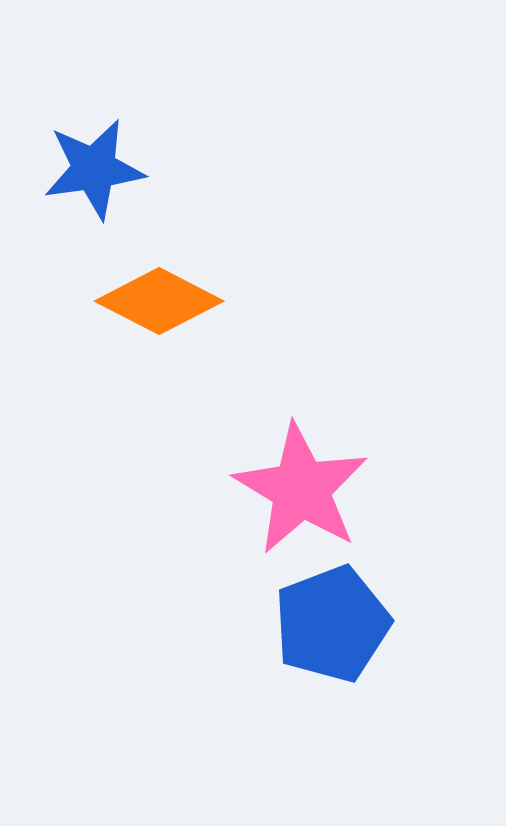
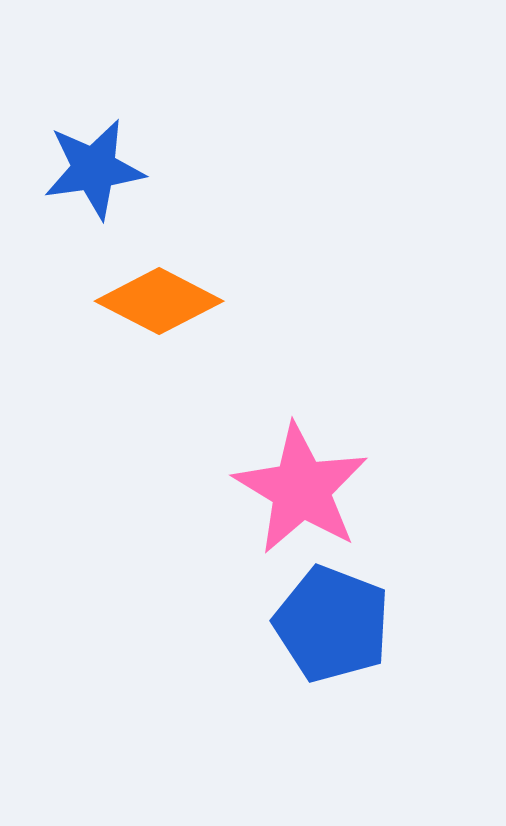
blue pentagon: rotated 30 degrees counterclockwise
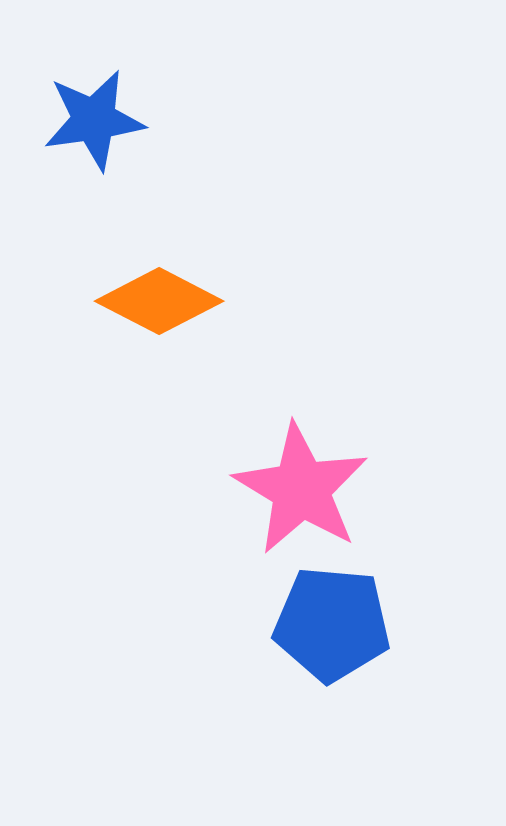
blue star: moved 49 px up
blue pentagon: rotated 16 degrees counterclockwise
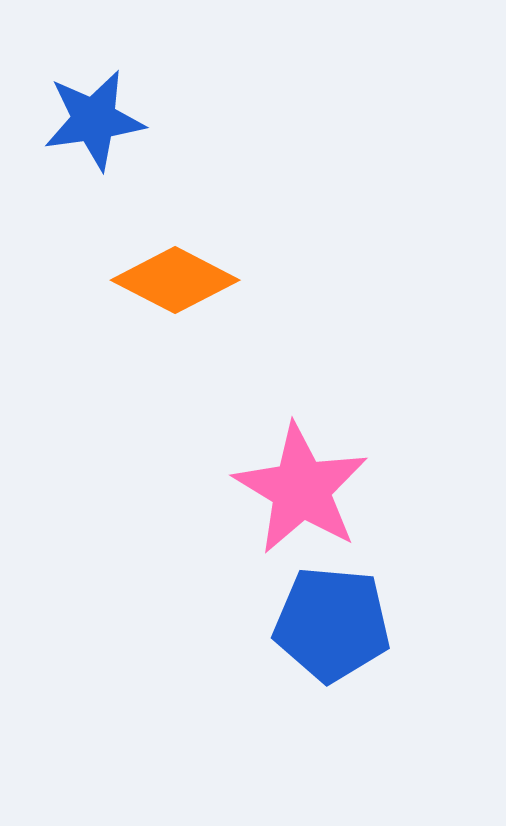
orange diamond: moved 16 px right, 21 px up
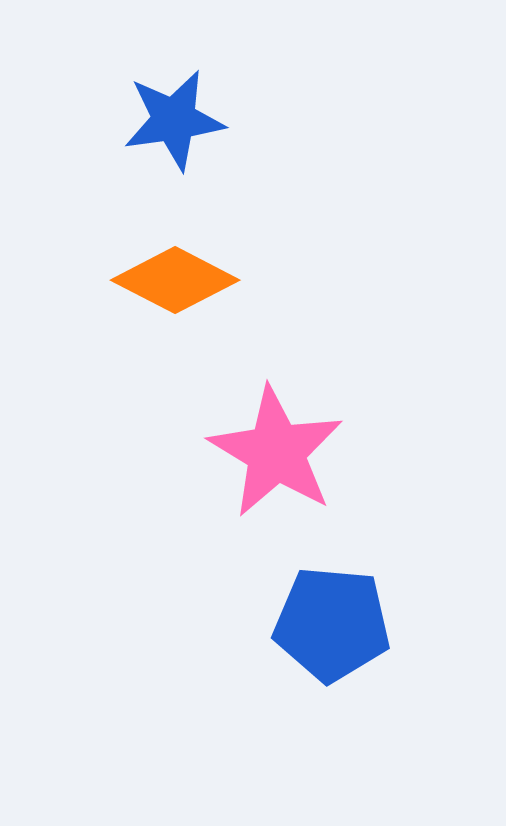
blue star: moved 80 px right
pink star: moved 25 px left, 37 px up
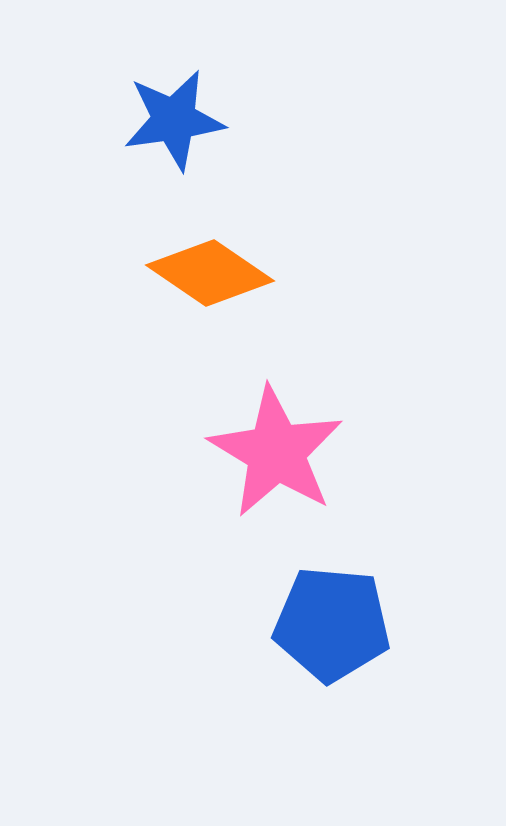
orange diamond: moved 35 px right, 7 px up; rotated 7 degrees clockwise
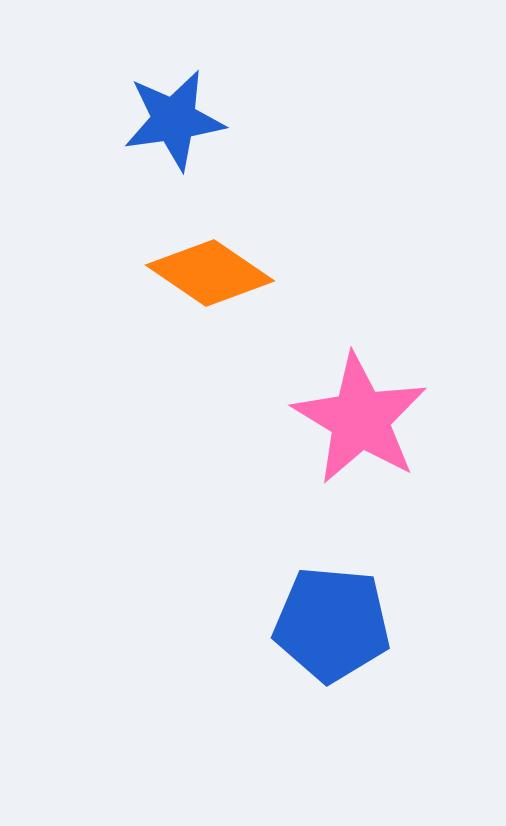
pink star: moved 84 px right, 33 px up
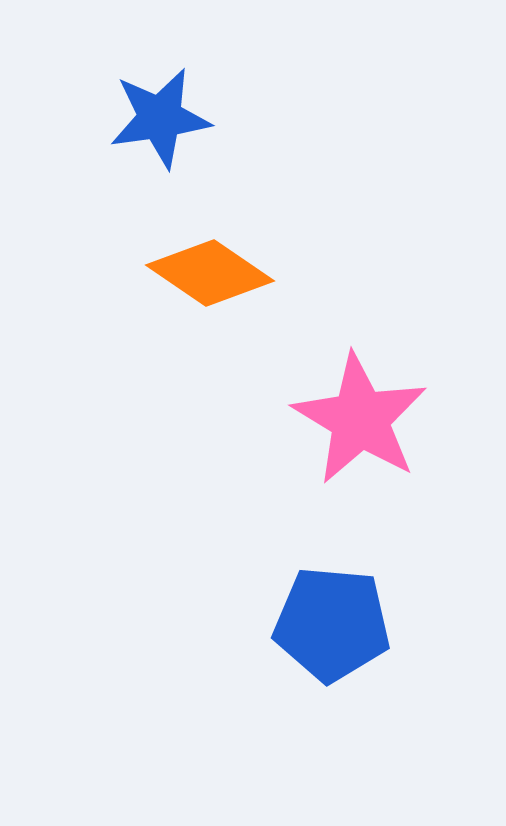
blue star: moved 14 px left, 2 px up
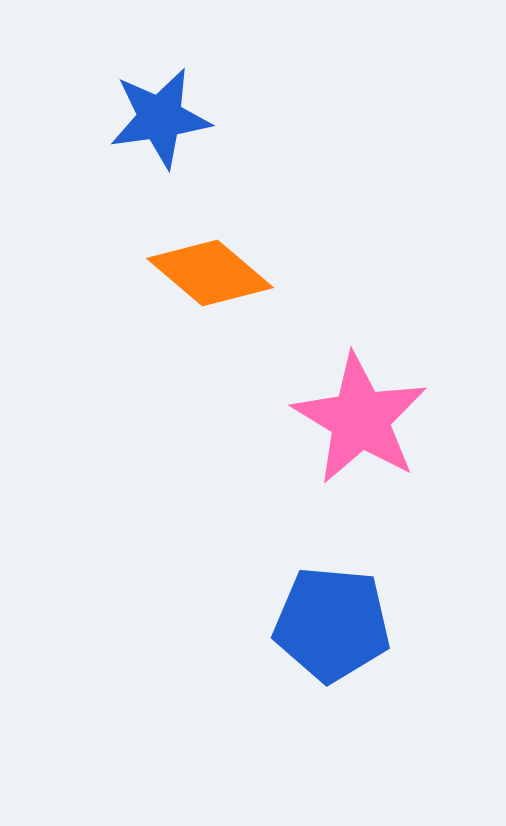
orange diamond: rotated 6 degrees clockwise
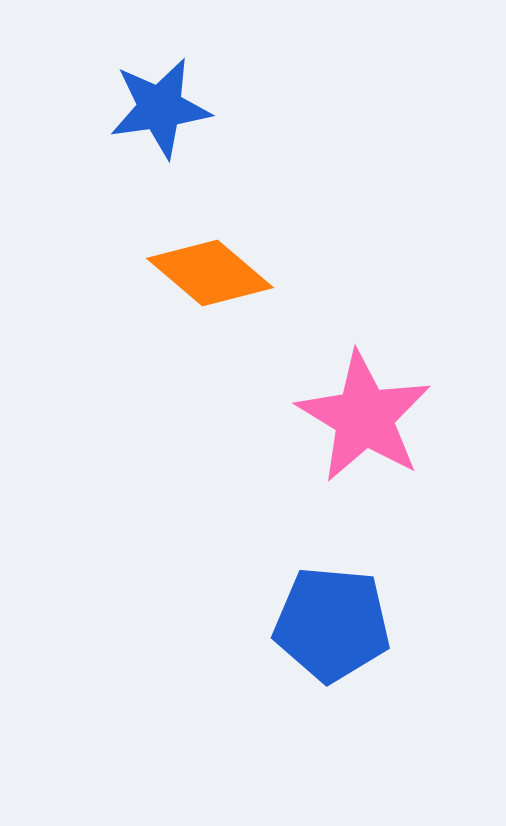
blue star: moved 10 px up
pink star: moved 4 px right, 2 px up
